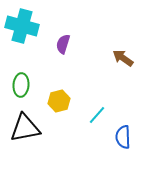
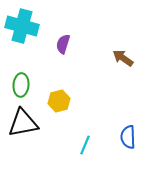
cyan line: moved 12 px left, 30 px down; rotated 18 degrees counterclockwise
black triangle: moved 2 px left, 5 px up
blue semicircle: moved 5 px right
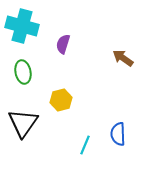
green ellipse: moved 2 px right, 13 px up; rotated 15 degrees counterclockwise
yellow hexagon: moved 2 px right, 1 px up
black triangle: rotated 44 degrees counterclockwise
blue semicircle: moved 10 px left, 3 px up
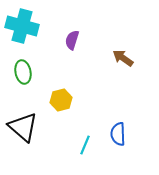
purple semicircle: moved 9 px right, 4 px up
black triangle: moved 4 px down; rotated 24 degrees counterclockwise
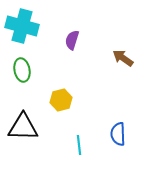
green ellipse: moved 1 px left, 2 px up
black triangle: rotated 40 degrees counterclockwise
cyan line: moved 6 px left; rotated 30 degrees counterclockwise
